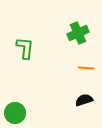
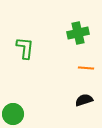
green cross: rotated 10 degrees clockwise
green circle: moved 2 px left, 1 px down
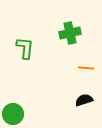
green cross: moved 8 px left
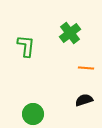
green cross: rotated 25 degrees counterclockwise
green L-shape: moved 1 px right, 2 px up
green circle: moved 20 px right
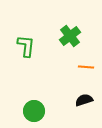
green cross: moved 3 px down
orange line: moved 1 px up
green circle: moved 1 px right, 3 px up
